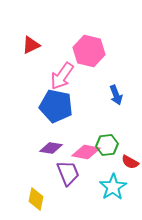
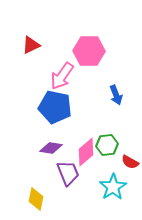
pink hexagon: rotated 12 degrees counterclockwise
blue pentagon: moved 1 px left, 1 px down
pink diamond: rotated 52 degrees counterclockwise
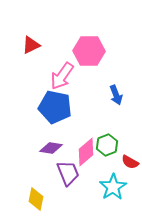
green hexagon: rotated 15 degrees counterclockwise
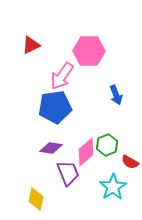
blue pentagon: rotated 20 degrees counterclockwise
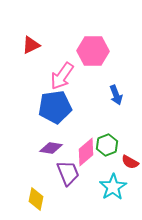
pink hexagon: moved 4 px right
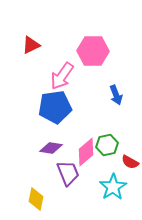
green hexagon: rotated 10 degrees clockwise
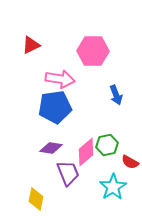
pink arrow: moved 2 px left, 3 px down; rotated 116 degrees counterclockwise
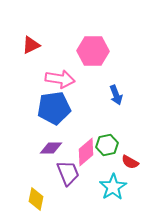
blue pentagon: moved 1 px left, 1 px down
purple diamond: rotated 10 degrees counterclockwise
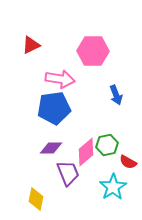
red semicircle: moved 2 px left
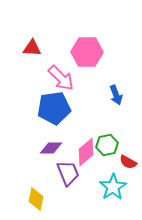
red triangle: moved 1 px right, 3 px down; rotated 30 degrees clockwise
pink hexagon: moved 6 px left, 1 px down
pink arrow: moved 1 px right, 1 px up; rotated 36 degrees clockwise
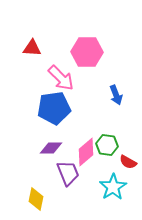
green hexagon: rotated 20 degrees clockwise
